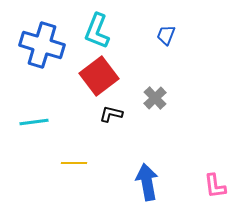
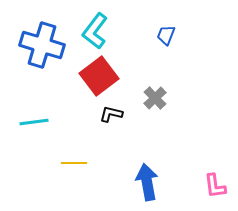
cyan L-shape: moved 2 px left; rotated 15 degrees clockwise
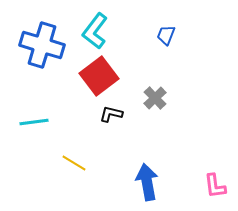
yellow line: rotated 30 degrees clockwise
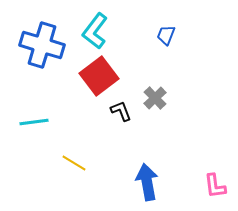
black L-shape: moved 10 px right, 3 px up; rotated 55 degrees clockwise
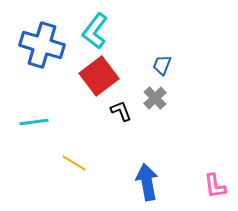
blue trapezoid: moved 4 px left, 30 px down
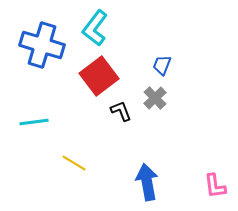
cyan L-shape: moved 3 px up
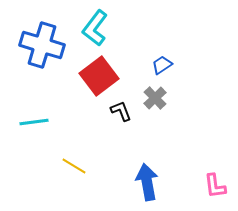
blue trapezoid: rotated 35 degrees clockwise
yellow line: moved 3 px down
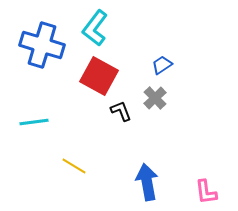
red square: rotated 24 degrees counterclockwise
pink L-shape: moved 9 px left, 6 px down
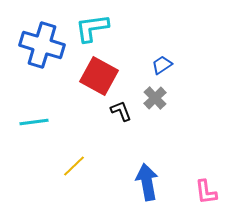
cyan L-shape: moved 3 px left; rotated 45 degrees clockwise
yellow line: rotated 75 degrees counterclockwise
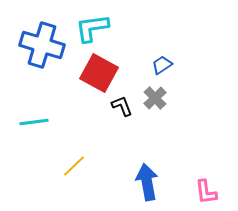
red square: moved 3 px up
black L-shape: moved 1 px right, 5 px up
